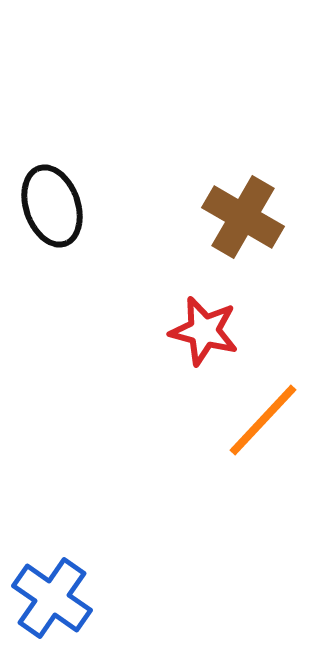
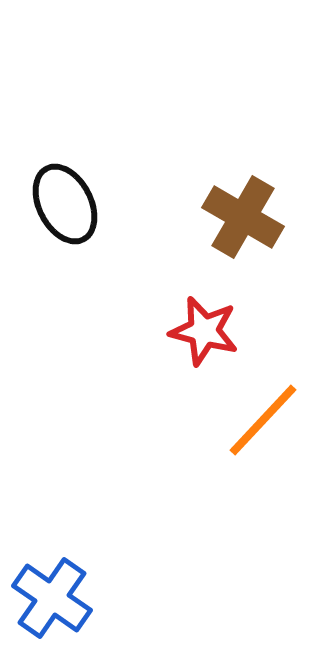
black ellipse: moved 13 px right, 2 px up; rotated 8 degrees counterclockwise
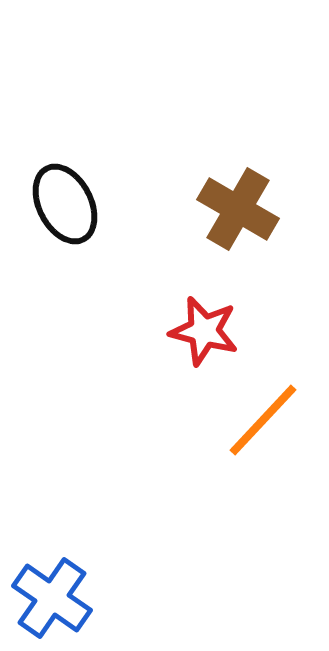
brown cross: moved 5 px left, 8 px up
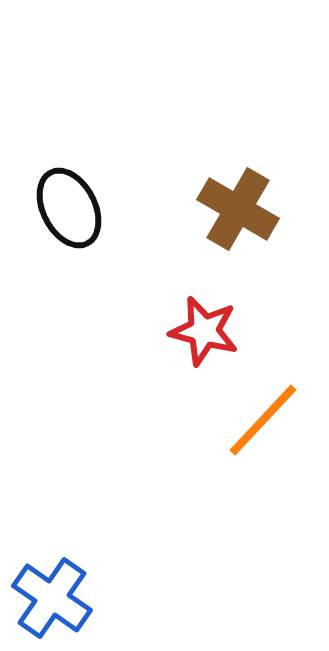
black ellipse: moved 4 px right, 4 px down
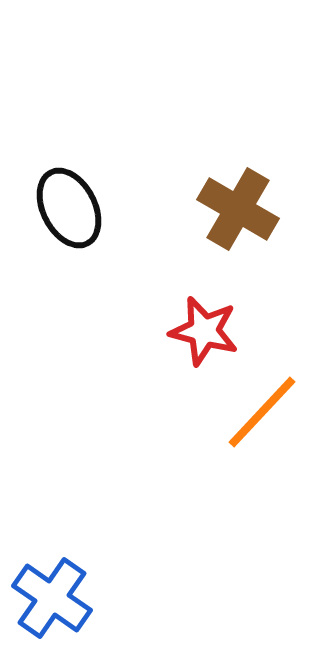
orange line: moved 1 px left, 8 px up
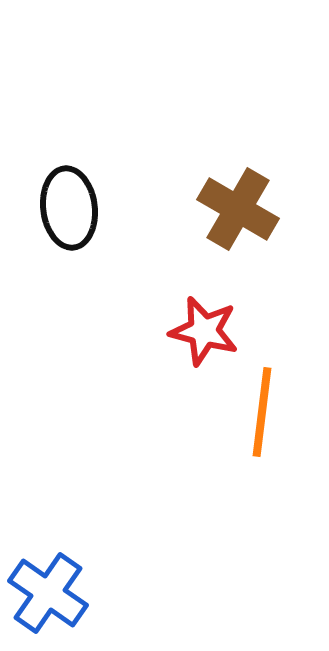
black ellipse: rotated 20 degrees clockwise
orange line: rotated 36 degrees counterclockwise
blue cross: moved 4 px left, 5 px up
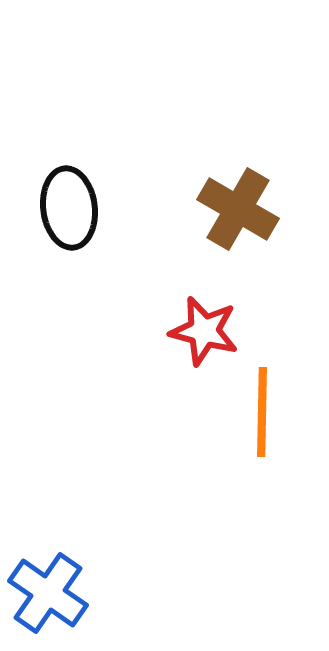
orange line: rotated 6 degrees counterclockwise
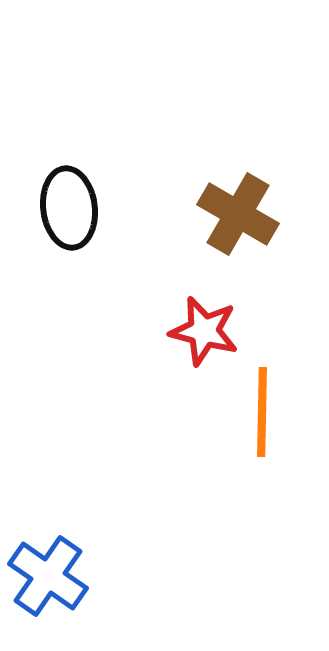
brown cross: moved 5 px down
blue cross: moved 17 px up
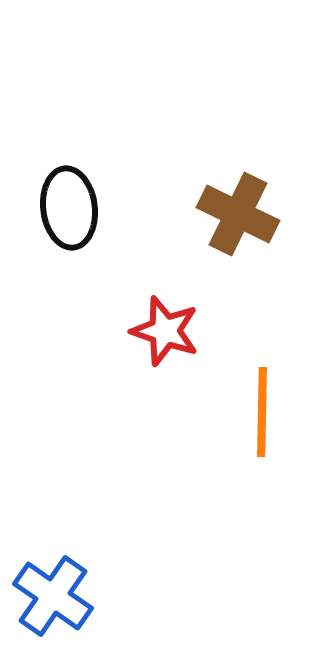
brown cross: rotated 4 degrees counterclockwise
red star: moved 39 px left; rotated 4 degrees clockwise
blue cross: moved 5 px right, 20 px down
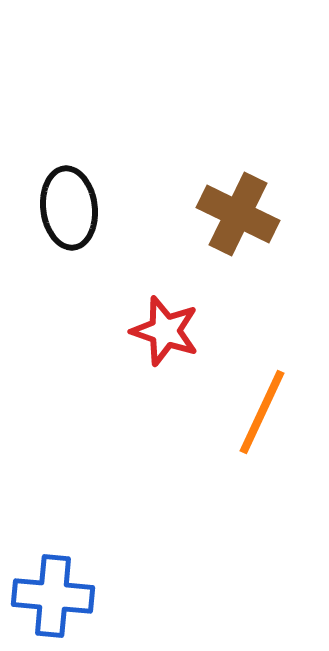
orange line: rotated 24 degrees clockwise
blue cross: rotated 30 degrees counterclockwise
